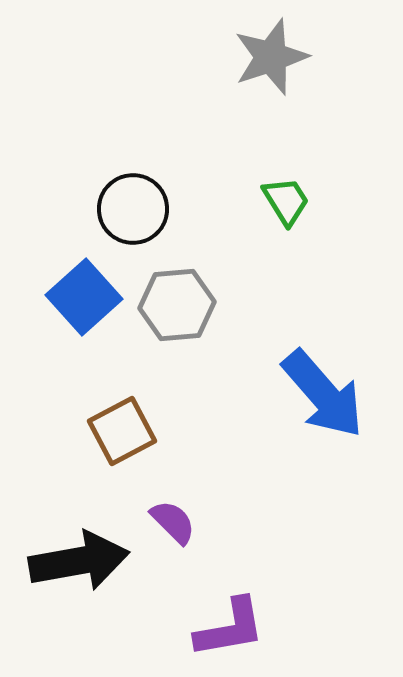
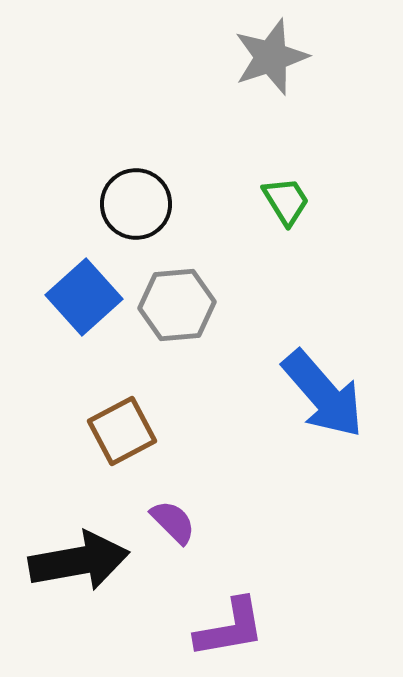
black circle: moved 3 px right, 5 px up
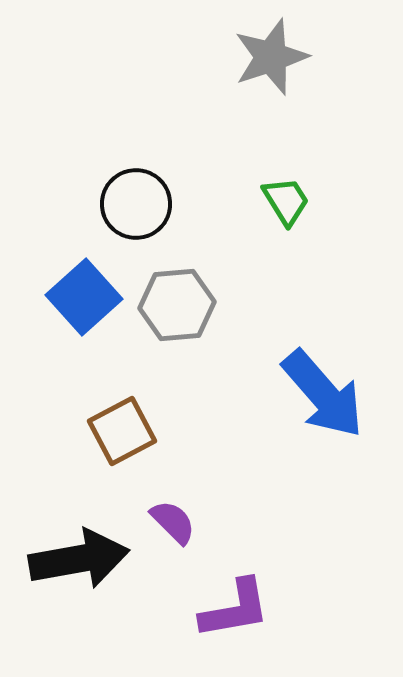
black arrow: moved 2 px up
purple L-shape: moved 5 px right, 19 px up
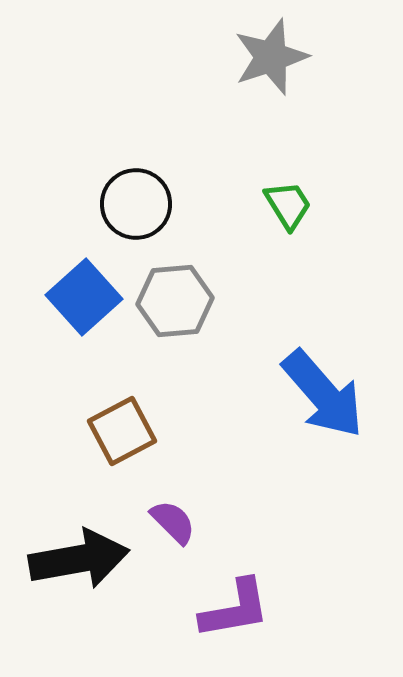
green trapezoid: moved 2 px right, 4 px down
gray hexagon: moved 2 px left, 4 px up
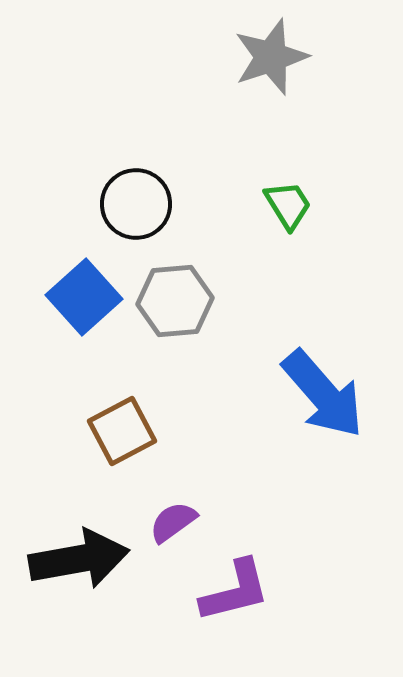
purple semicircle: rotated 81 degrees counterclockwise
purple L-shape: moved 18 px up; rotated 4 degrees counterclockwise
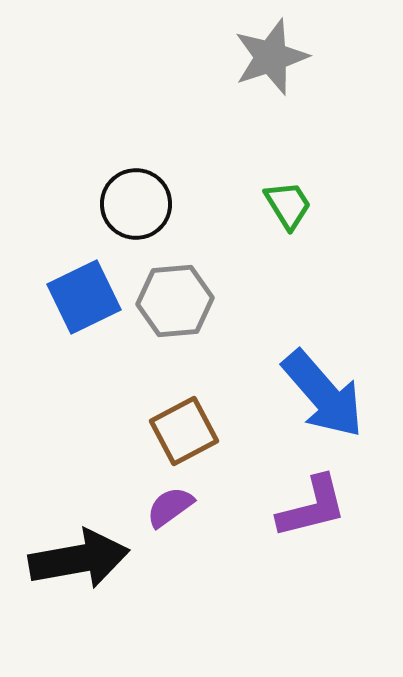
blue square: rotated 16 degrees clockwise
brown square: moved 62 px right
purple semicircle: moved 3 px left, 15 px up
purple L-shape: moved 77 px right, 84 px up
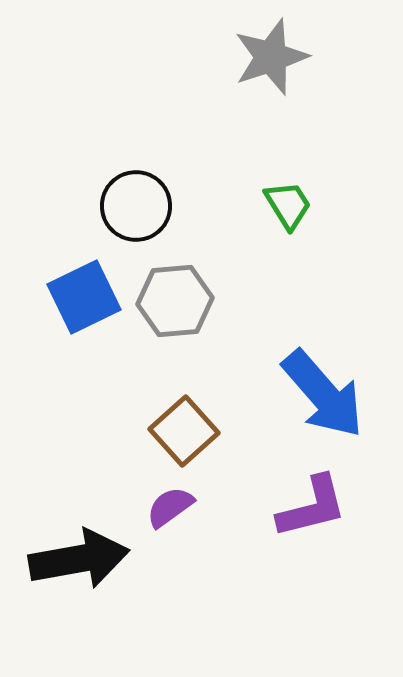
black circle: moved 2 px down
brown square: rotated 14 degrees counterclockwise
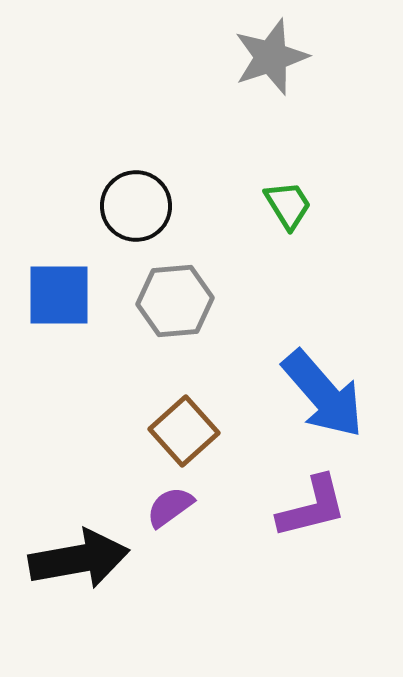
blue square: moved 25 px left, 2 px up; rotated 26 degrees clockwise
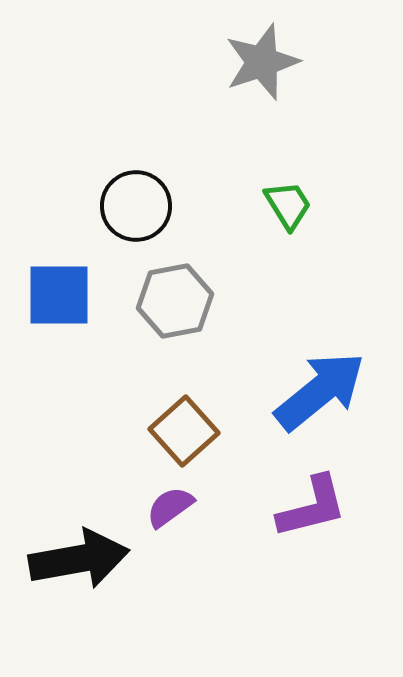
gray star: moved 9 px left, 5 px down
gray hexagon: rotated 6 degrees counterclockwise
blue arrow: moved 3 px left, 3 px up; rotated 88 degrees counterclockwise
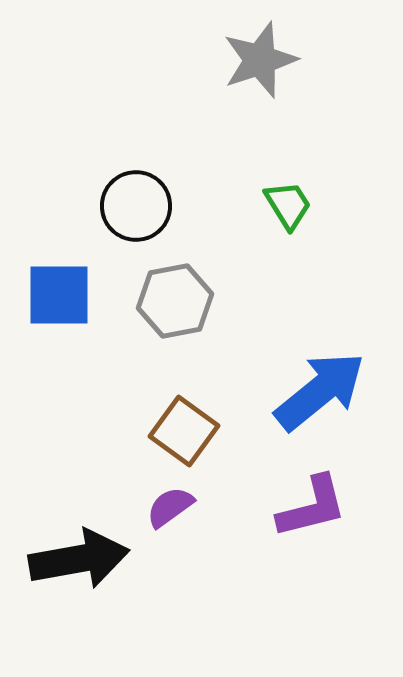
gray star: moved 2 px left, 2 px up
brown square: rotated 12 degrees counterclockwise
